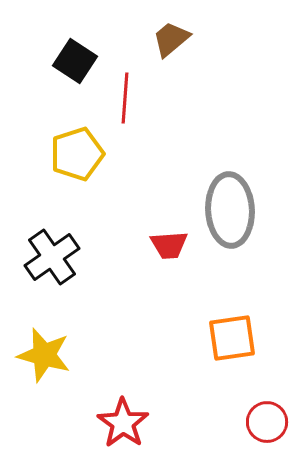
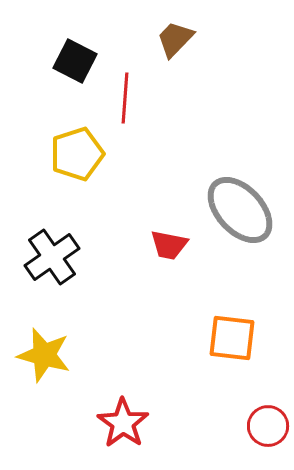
brown trapezoid: moved 4 px right; rotated 6 degrees counterclockwise
black square: rotated 6 degrees counterclockwise
gray ellipse: moved 10 px right; rotated 40 degrees counterclockwise
red trapezoid: rotated 15 degrees clockwise
orange square: rotated 15 degrees clockwise
red circle: moved 1 px right, 4 px down
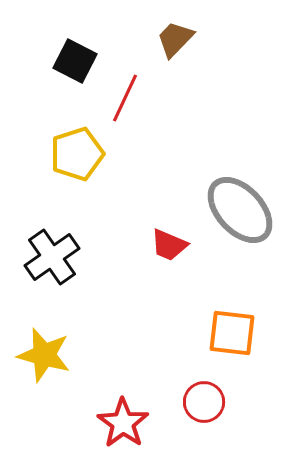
red line: rotated 21 degrees clockwise
red trapezoid: rotated 12 degrees clockwise
orange square: moved 5 px up
red circle: moved 64 px left, 24 px up
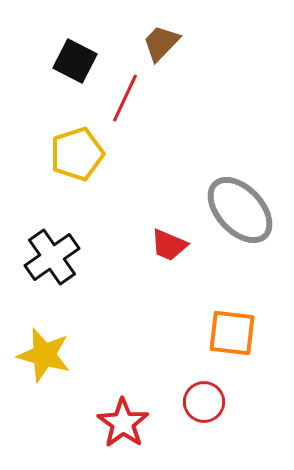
brown trapezoid: moved 14 px left, 4 px down
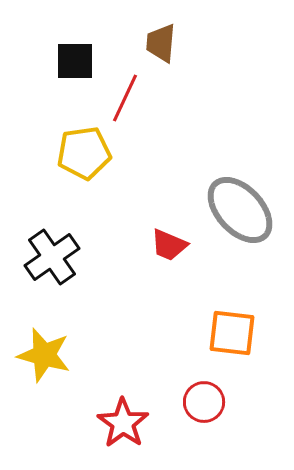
brown trapezoid: rotated 39 degrees counterclockwise
black square: rotated 27 degrees counterclockwise
yellow pentagon: moved 7 px right, 1 px up; rotated 10 degrees clockwise
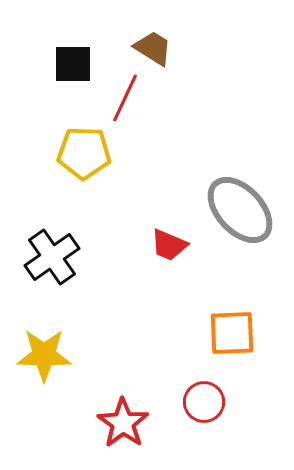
brown trapezoid: moved 8 px left, 5 px down; rotated 117 degrees clockwise
black square: moved 2 px left, 3 px down
yellow pentagon: rotated 10 degrees clockwise
orange square: rotated 9 degrees counterclockwise
yellow star: rotated 14 degrees counterclockwise
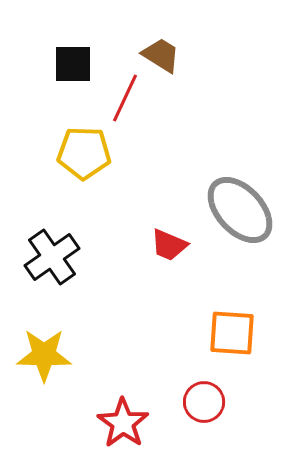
brown trapezoid: moved 8 px right, 7 px down
orange square: rotated 6 degrees clockwise
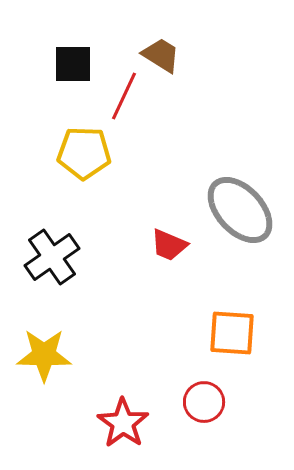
red line: moved 1 px left, 2 px up
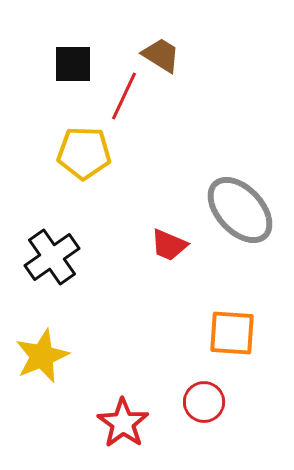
yellow star: moved 2 px left, 1 px down; rotated 24 degrees counterclockwise
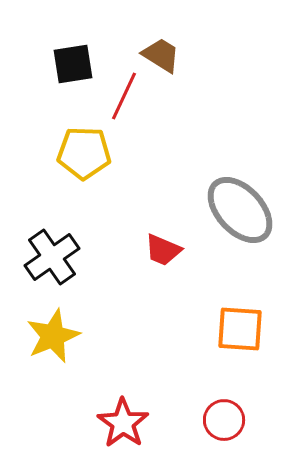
black square: rotated 9 degrees counterclockwise
red trapezoid: moved 6 px left, 5 px down
orange square: moved 8 px right, 4 px up
yellow star: moved 11 px right, 20 px up
red circle: moved 20 px right, 18 px down
